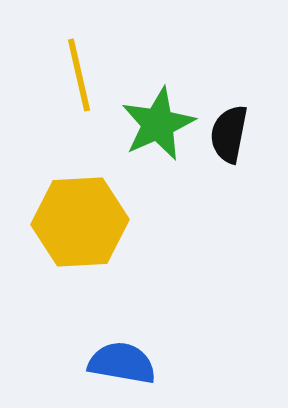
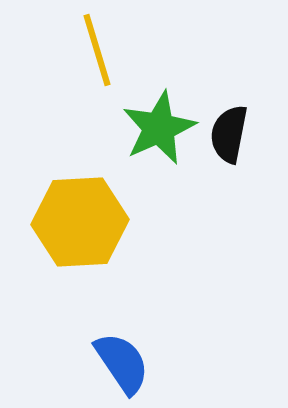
yellow line: moved 18 px right, 25 px up; rotated 4 degrees counterclockwise
green star: moved 1 px right, 4 px down
blue semicircle: rotated 46 degrees clockwise
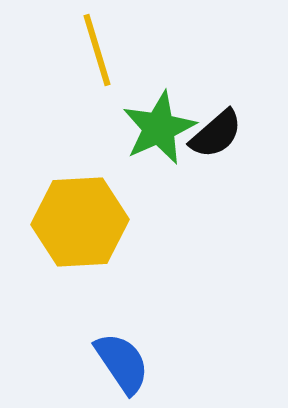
black semicircle: moved 13 px left; rotated 142 degrees counterclockwise
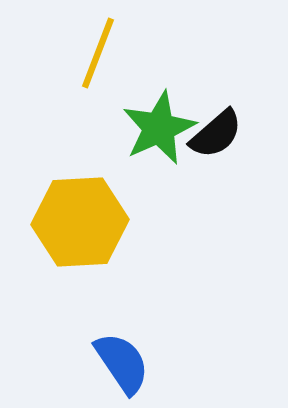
yellow line: moved 1 px right, 3 px down; rotated 38 degrees clockwise
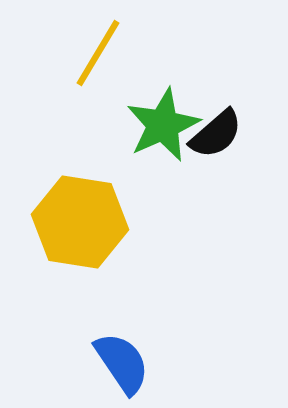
yellow line: rotated 10 degrees clockwise
green star: moved 4 px right, 3 px up
yellow hexagon: rotated 12 degrees clockwise
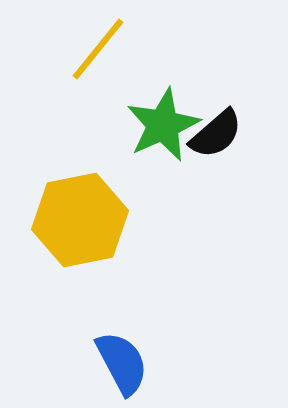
yellow line: moved 4 px up; rotated 8 degrees clockwise
yellow hexagon: moved 2 px up; rotated 20 degrees counterclockwise
blue semicircle: rotated 6 degrees clockwise
